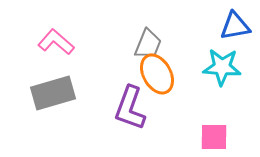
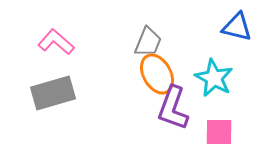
blue triangle: moved 2 px right, 1 px down; rotated 24 degrees clockwise
gray trapezoid: moved 2 px up
cyan star: moved 8 px left, 11 px down; rotated 24 degrees clockwise
purple L-shape: moved 43 px right
pink square: moved 5 px right, 5 px up
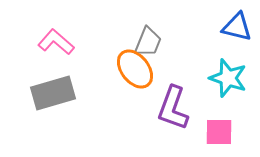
orange ellipse: moved 22 px left, 5 px up; rotated 9 degrees counterclockwise
cyan star: moved 14 px right; rotated 9 degrees counterclockwise
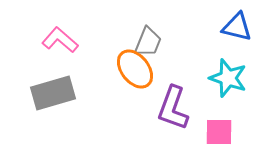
pink L-shape: moved 4 px right, 2 px up
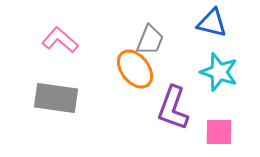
blue triangle: moved 25 px left, 4 px up
gray trapezoid: moved 2 px right, 2 px up
cyan star: moved 9 px left, 6 px up
gray rectangle: moved 3 px right, 5 px down; rotated 24 degrees clockwise
